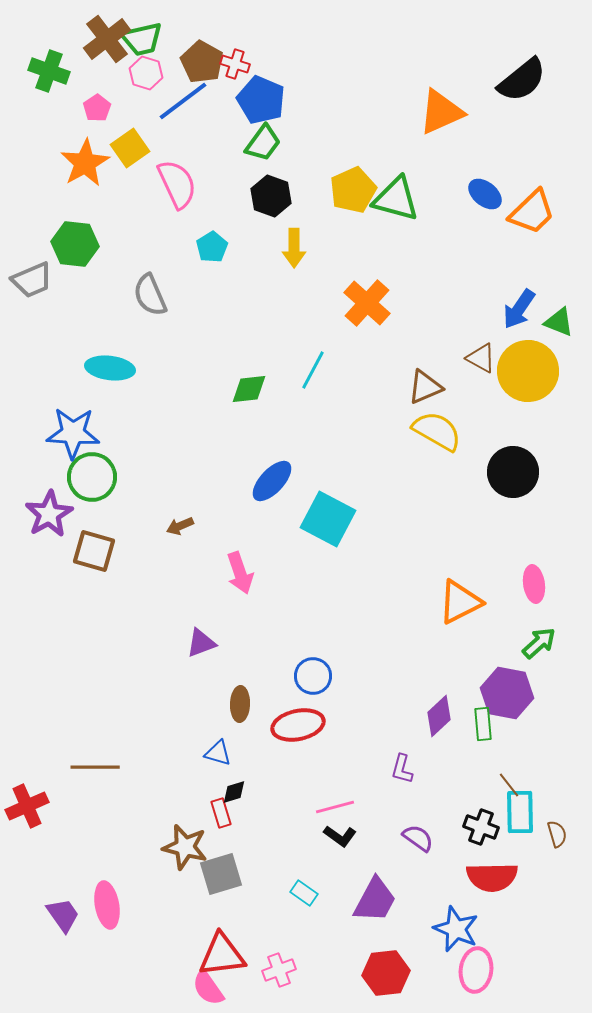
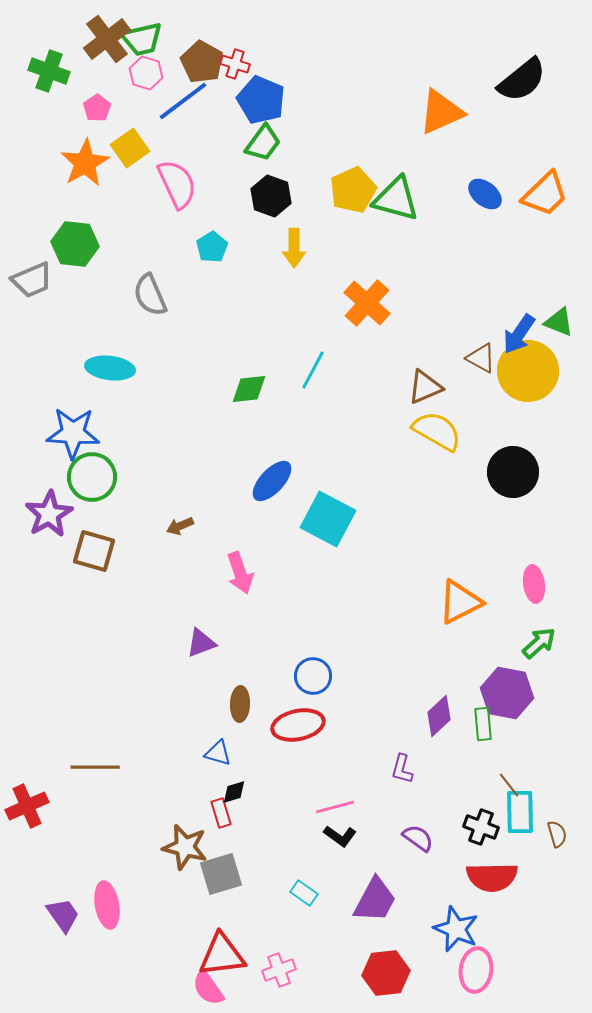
orange trapezoid at (532, 212): moved 13 px right, 18 px up
blue arrow at (519, 309): moved 25 px down
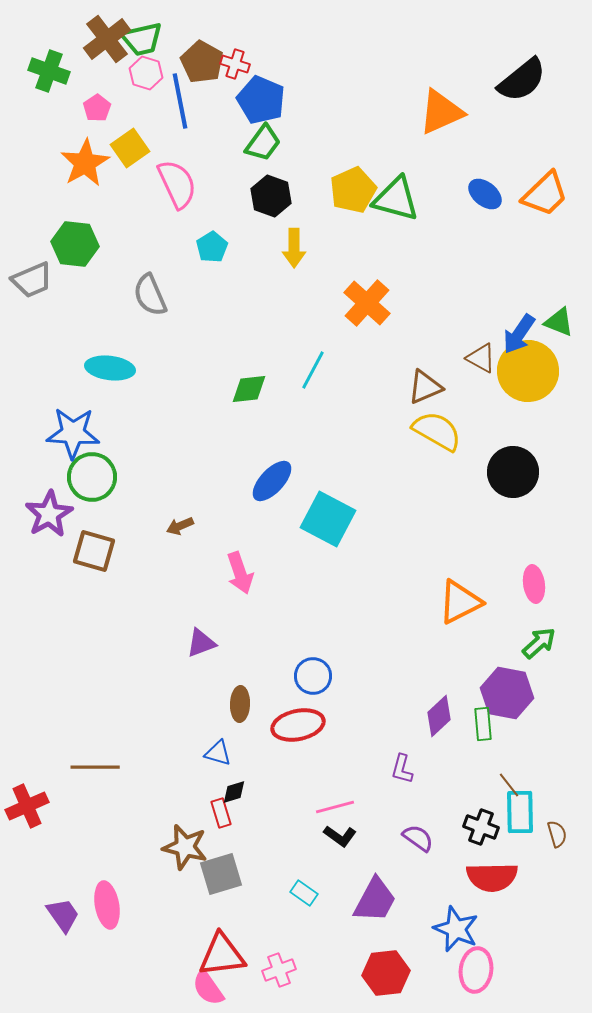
blue line at (183, 101): moved 3 px left; rotated 64 degrees counterclockwise
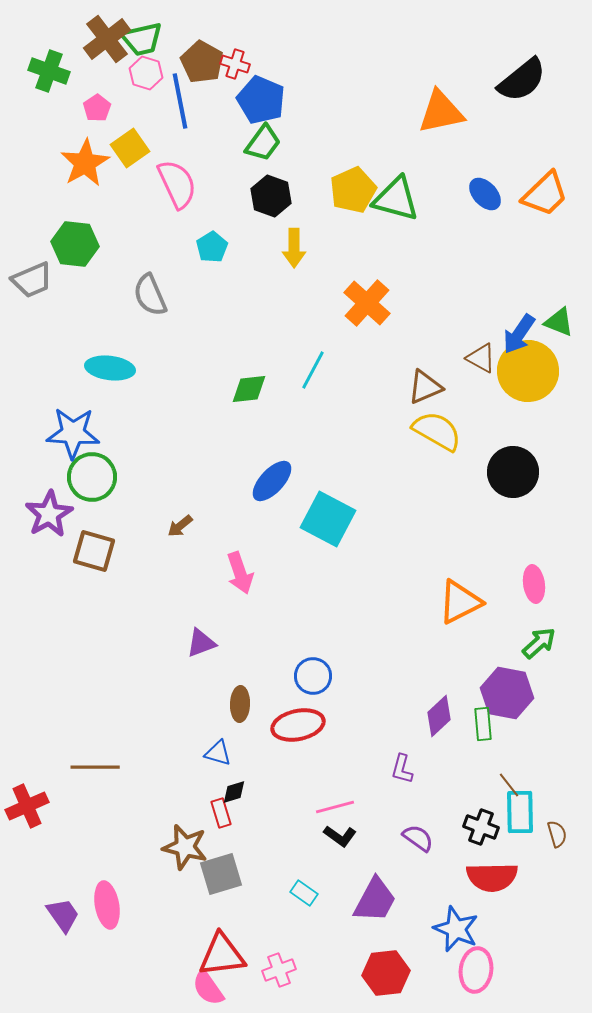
orange triangle at (441, 112): rotated 12 degrees clockwise
blue ellipse at (485, 194): rotated 8 degrees clockwise
brown arrow at (180, 526): rotated 16 degrees counterclockwise
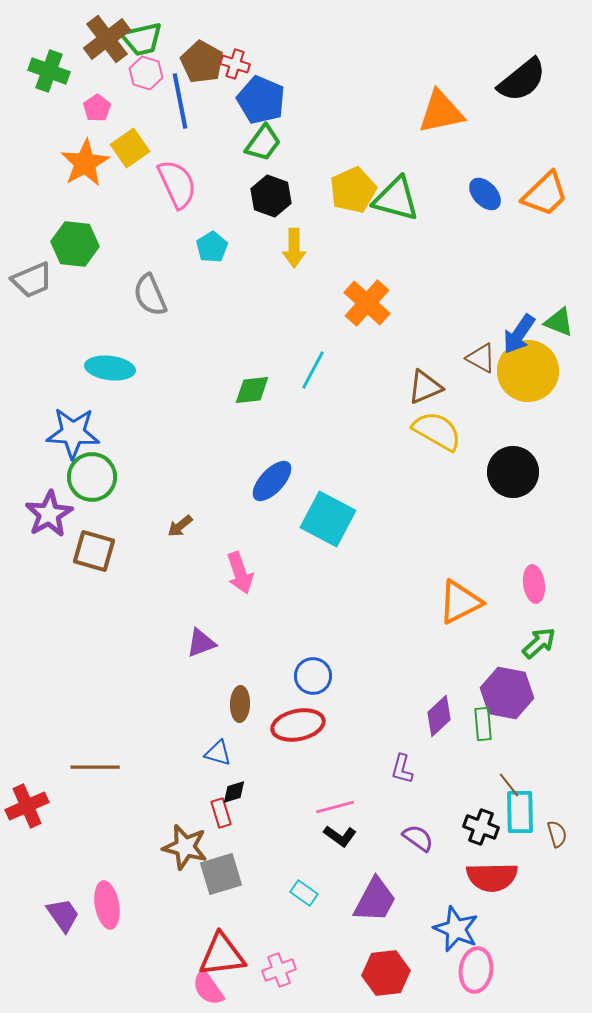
green diamond at (249, 389): moved 3 px right, 1 px down
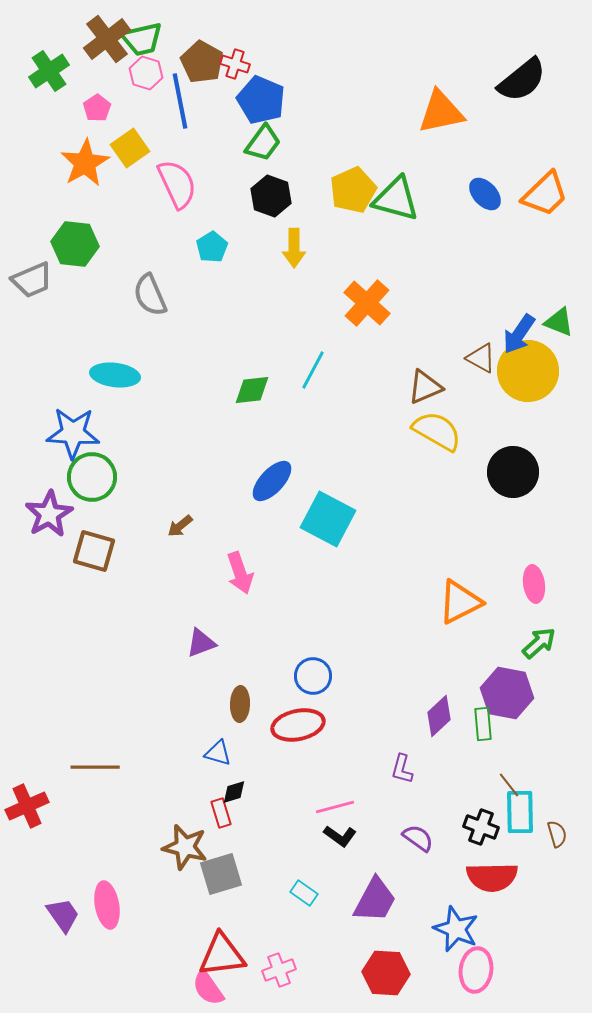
green cross at (49, 71): rotated 36 degrees clockwise
cyan ellipse at (110, 368): moved 5 px right, 7 px down
red hexagon at (386, 973): rotated 9 degrees clockwise
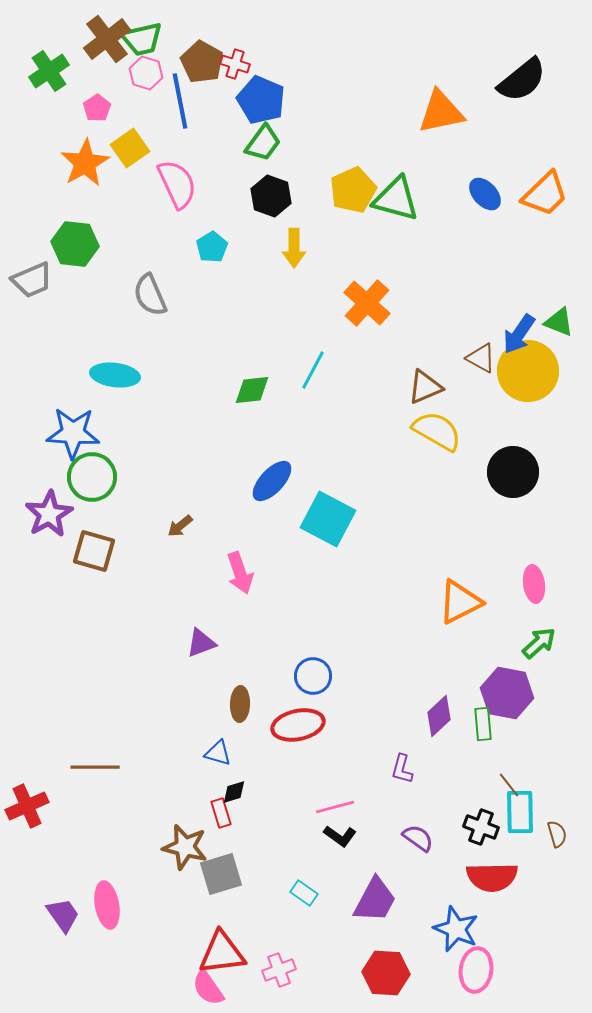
red triangle at (222, 955): moved 2 px up
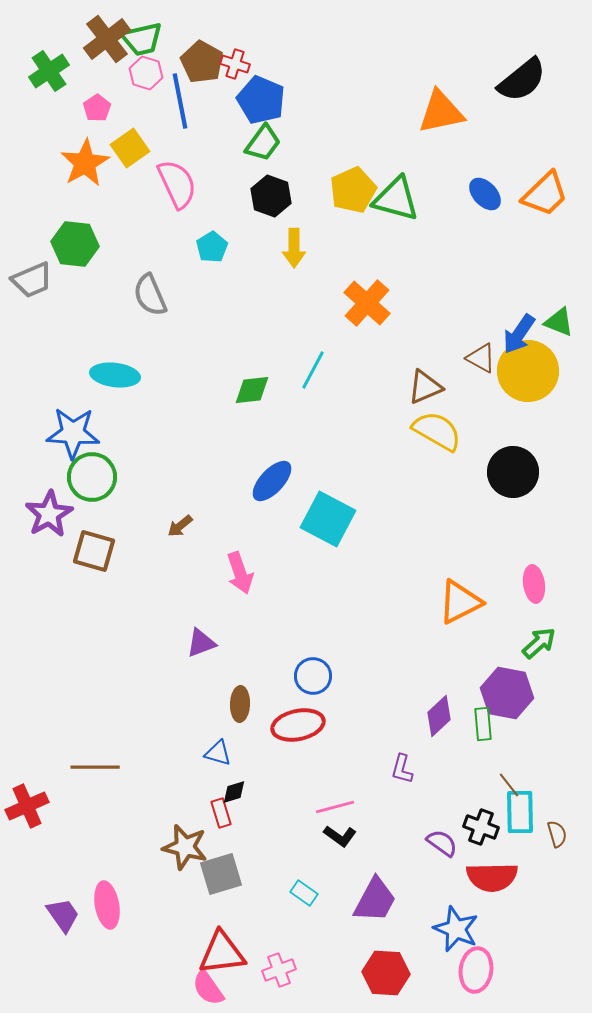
purple semicircle at (418, 838): moved 24 px right, 5 px down
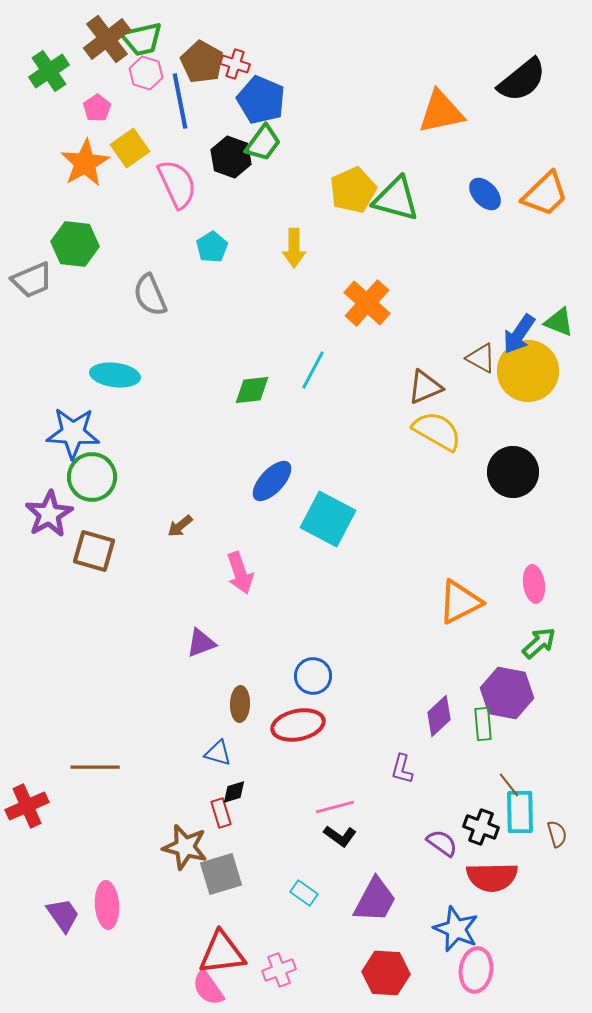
black hexagon at (271, 196): moved 40 px left, 39 px up
pink ellipse at (107, 905): rotated 6 degrees clockwise
